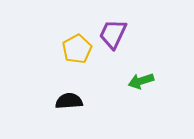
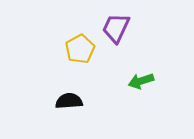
purple trapezoid: moved 3 px right, 6 px up
yellow pentagon: moved 3 px right
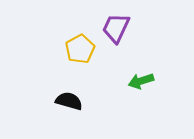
black semicircle: rotated 20 degrees clockwise
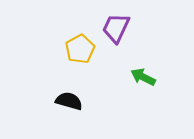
green arrow: moved 2 px right, 4 px up; rotated 45 degrees clockwise
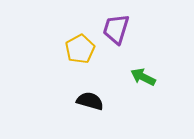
purple trapezoid: moved 1 px down; rotated 8 degrees counterclockwise
black semicircle: moved 21 px right
